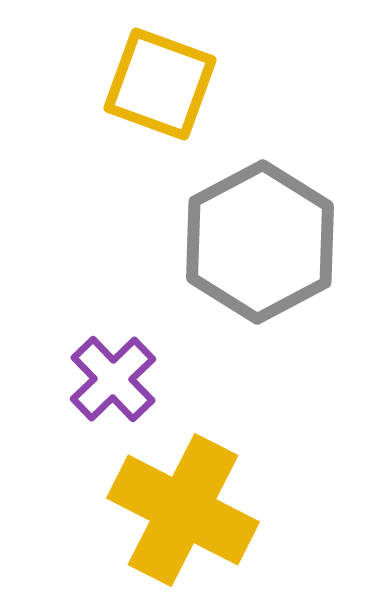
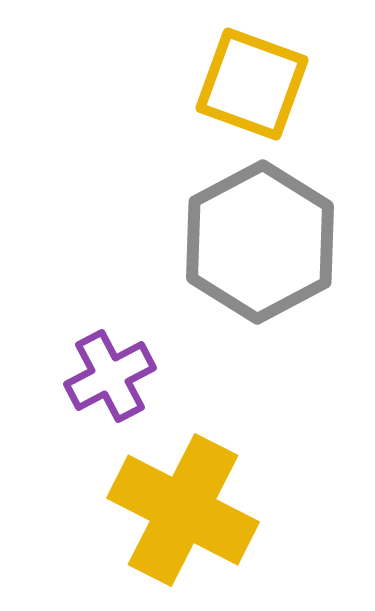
yellow square: moved 92 px right
purple cross: moved 3 px left, 3 px up; rotated 16 degrees clockwise
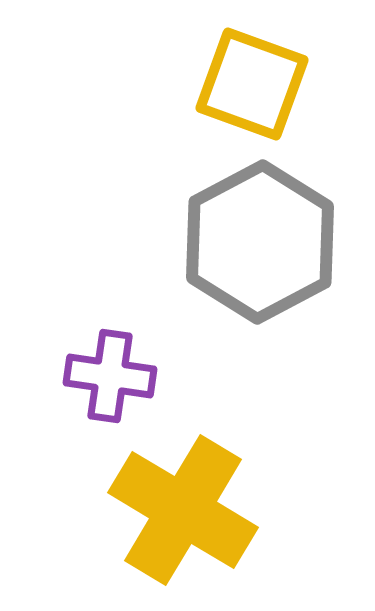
purple cross: rotated 36 degrees clockwise
yellow cross: rotated 4 degrees clockwise
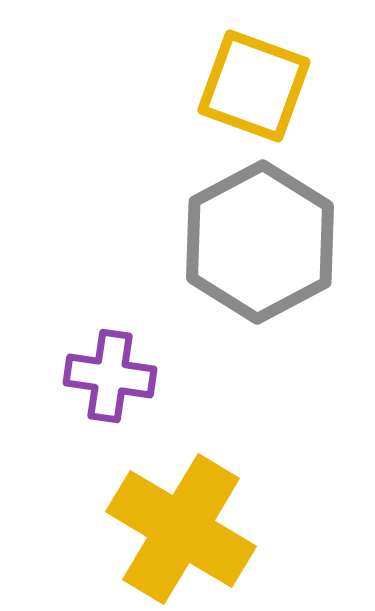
yellow square: moved 2 px right, 2 px down
yellow cross: moved 2 px left, 19 px down
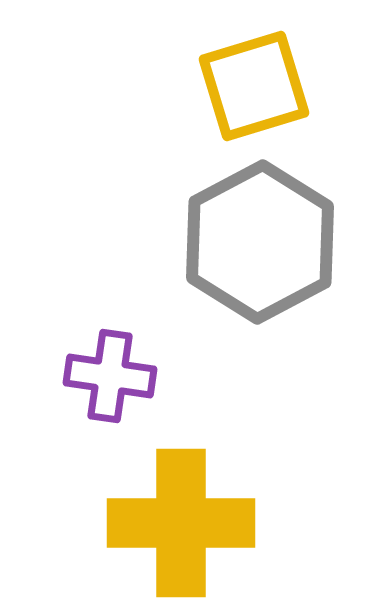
yellow square: rotated 37 degrees counterclockwise
yellow cross: moved 6 px up; rotated 31 degrees counterclockwise
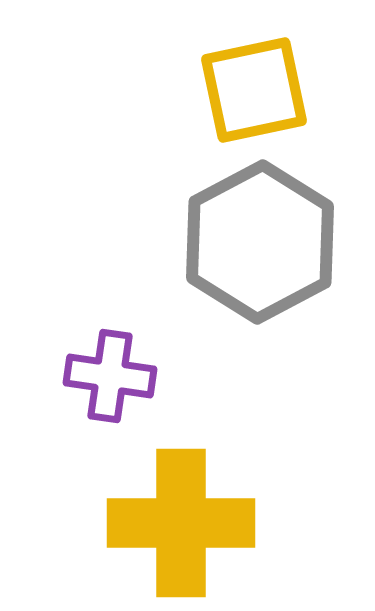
yellow square: moved 4 px down; rotated 5 degrees clockwise
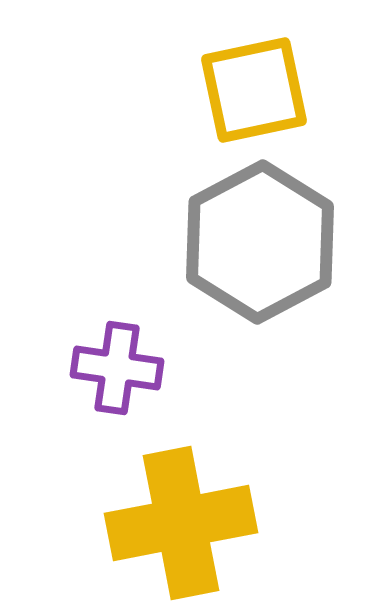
purple cross: moved 7 px right, 8 px up
yellow cross: rotated 11 degrees counterclockwise
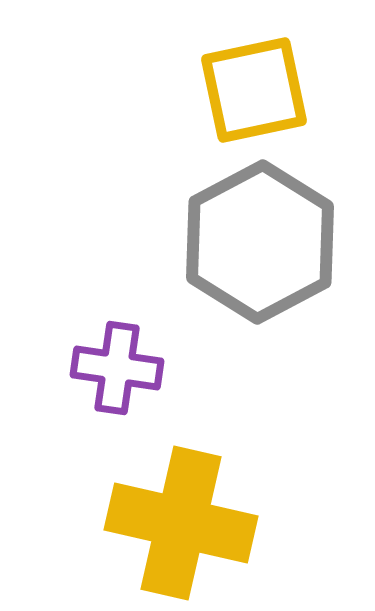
yellow cross: rotated 24 degrees clockwise
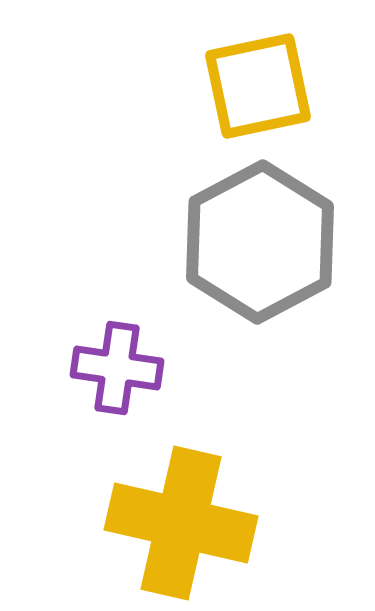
yellow square: moved 4 px right, 4 px up
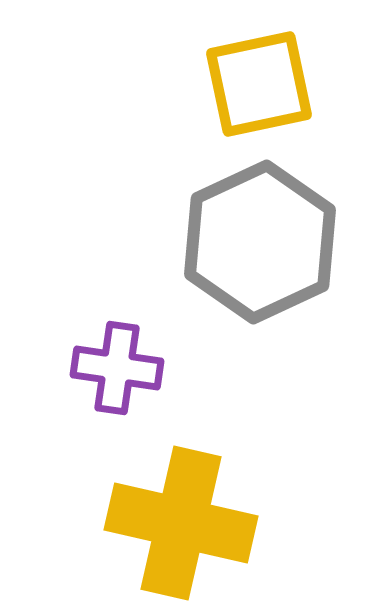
yellow square: moved 1 px right, 2 px up
gray hexagon: rotated 3 degrees clockwise
